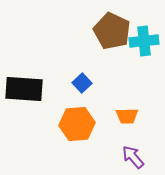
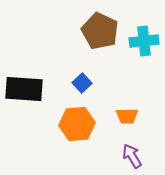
brown pentagon: moved 12 px left
purple arrow: moved 1 px left, 1 px up; rotated 10 degrees clockwise
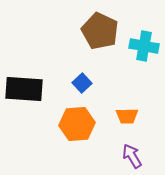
cyan cross: moved 5 px down; rotated 16 degrees clockwise
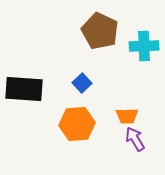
cyan cross: rotated 12 degrees counterclockwise
purple arrow: moved 3 px right, 17 px up
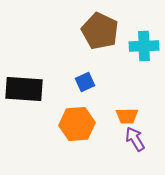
blue square: moved 3 px right, 1 px up; rotated 18 degrees clockwise
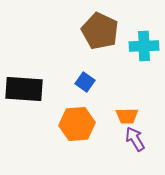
blue square: rotated 30 degrees counterclockwise
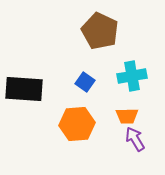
cyan cross: moved 12 px left, 30 px down; rotated 8 degrees counterclockwise
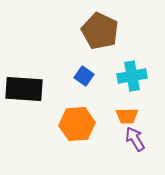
blue square: moved 1 px left, 6 px up
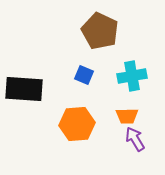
blue square: moved 1 px up; rotated 12 degrees counterclockwise
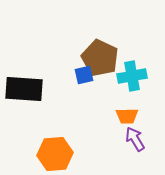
brown pentagon: moved 27 px down
blue square: rotated 36 degrees counterclockwise
orange hexagon: moved 22 px left, 30 px down
